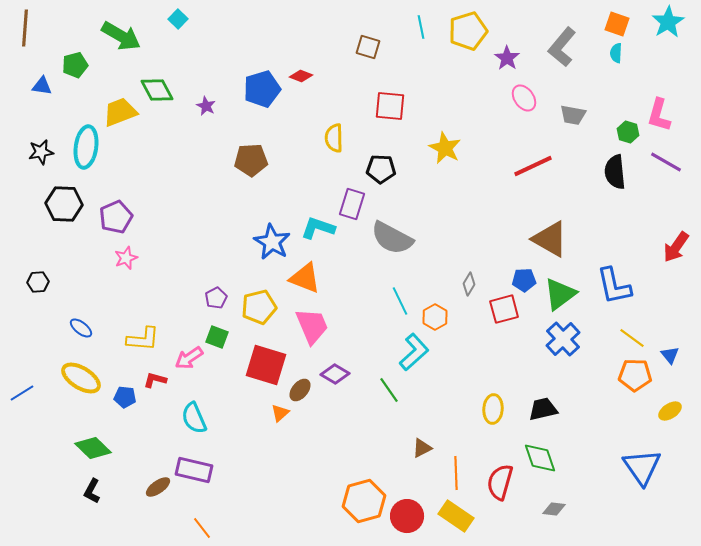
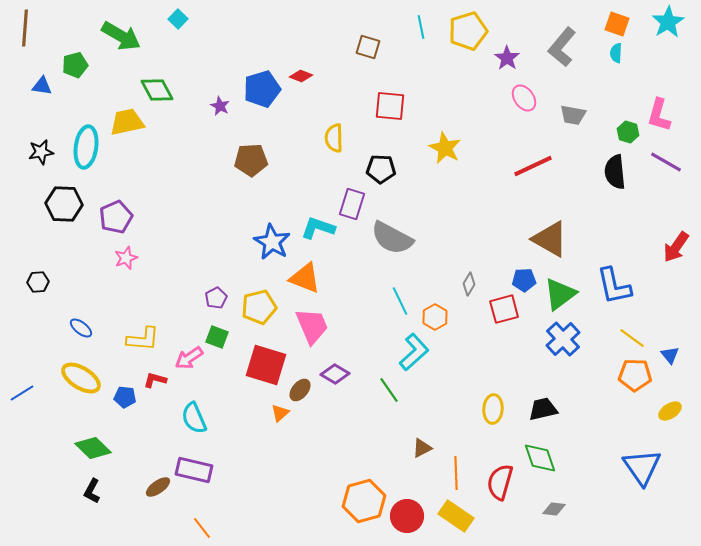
purple star at (206, 106): moved 14 px right
yellow trapezoid at (120, 112): moved 7 px right, 10 px down; rotated 9 degrees clockwise
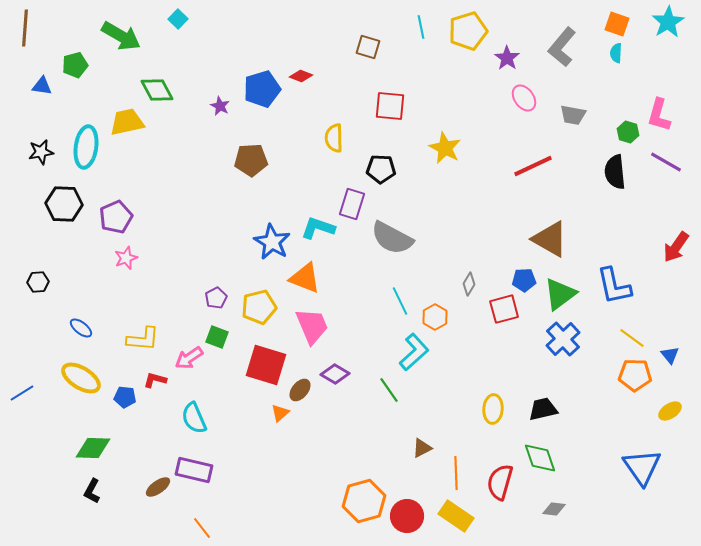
green diamond at (93, 448): rotated 42 degrees counterclockwise
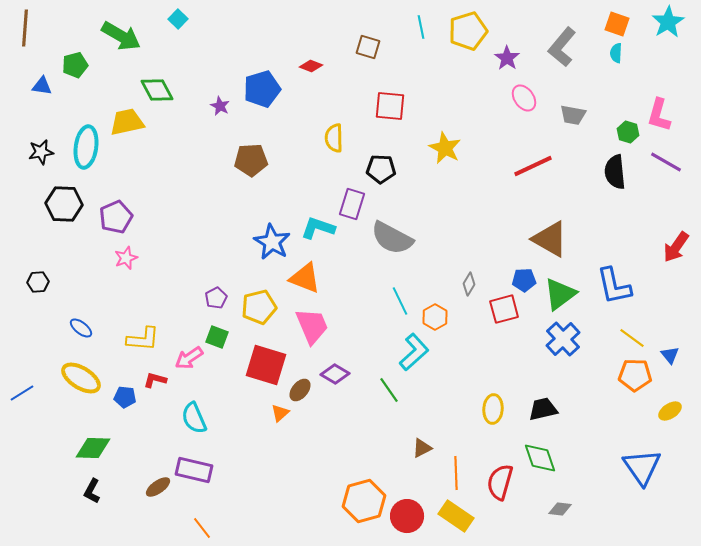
red diamond at (301, 76): moved 10 px right, 10 px up
gray diamond at (554, 509): moved 6 px right
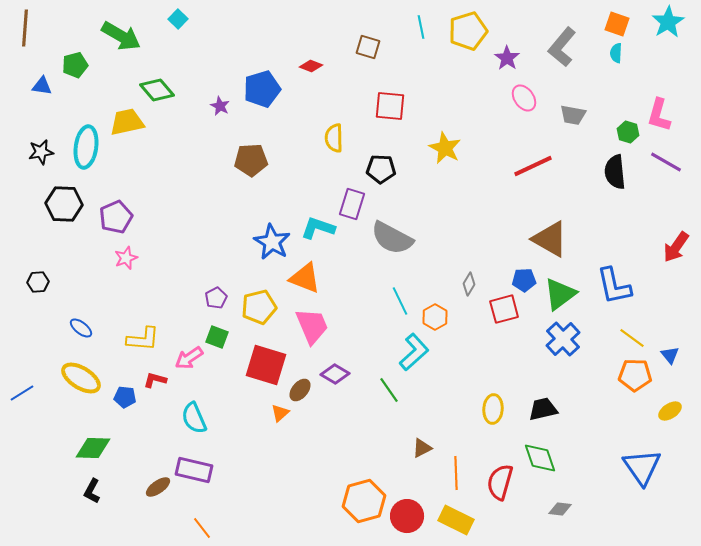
green diamond at (157, 90): rotated 12 degrees counterclockwise
yellow rectangle at (456, 516): moved 4 px down; rotated 8 degrees counterclockwise
